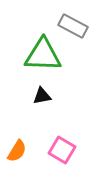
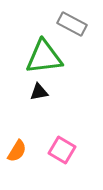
gray rectangle: moved 1 px left, 2 px up
green triangle: moved 1 px right, 2 px down; rotated 9 degrees counterclockwise
black triangle: moved 3 px left, 4 px up
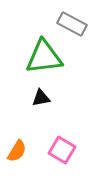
black triangle: moved 2 px right, 6 px down
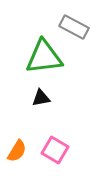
gray rectangle: moved 2 px right, 3 px down
pink square: moved 7 px left
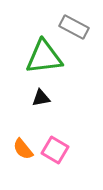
orange semicircle: moved 6 px right, 2 px up; rotated 110 degrees clockwise
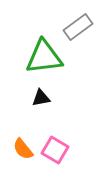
gray rectangle: moved 4 px right; rotated 64 degrees counterclockwise
